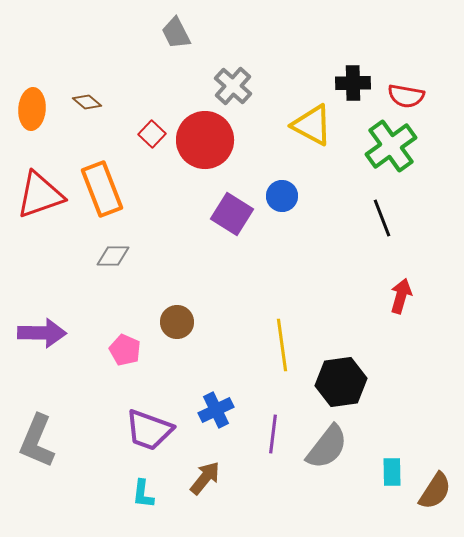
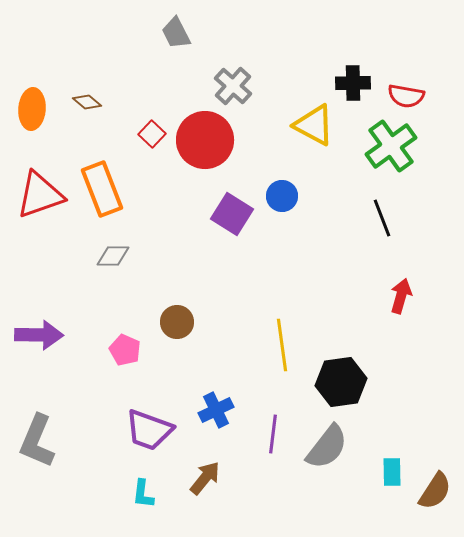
yellow triangle: moved 2 px right
purple arrow: moved 3 px left, 2 px down
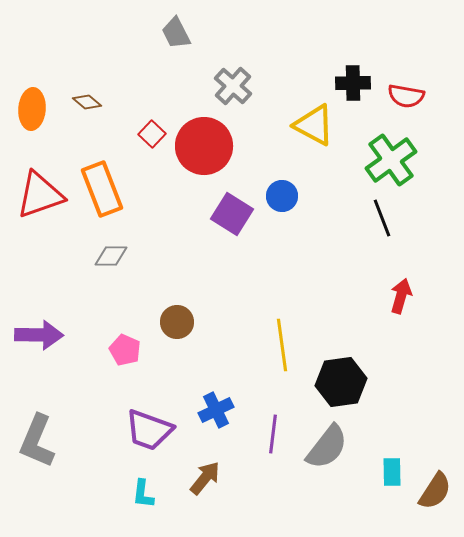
red circle: moved 1 px left, 6 px down
green cross: moved 14 px down
gray diamond: moved 2 px left
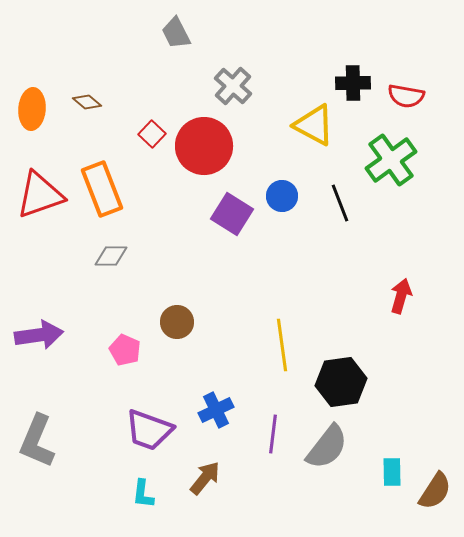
black line: moved 42 px left, 15 px up
purple arrow: rotated 9 degrees counterclockwise
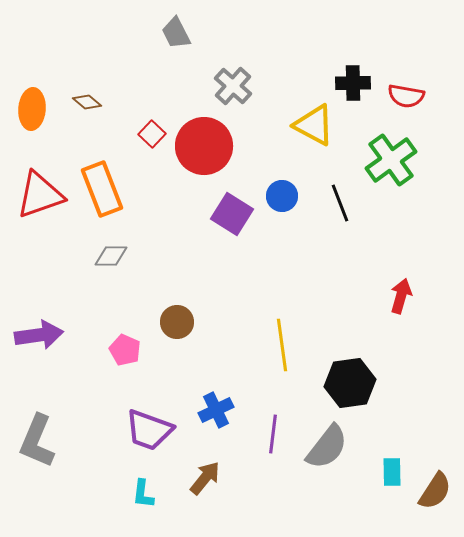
black hexagon: moved 9 px right, 1 px down
